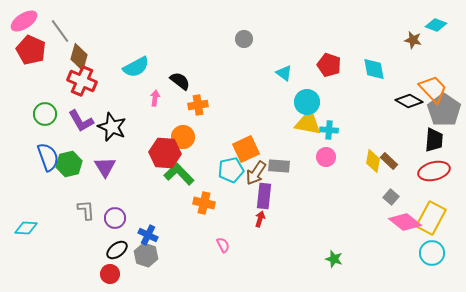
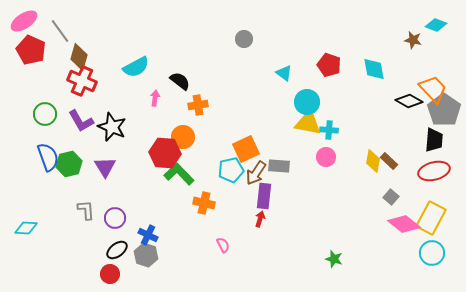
pink diamond at (405, 222): moved 1 px left, 2 px down
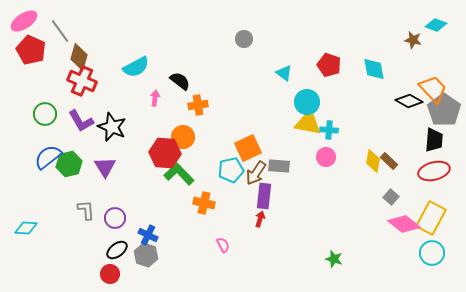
orange square at (246, 149): moved 2 px right, 1 px up
blue semicircle at (48, 157): rotated 108 degrees counterclockwise
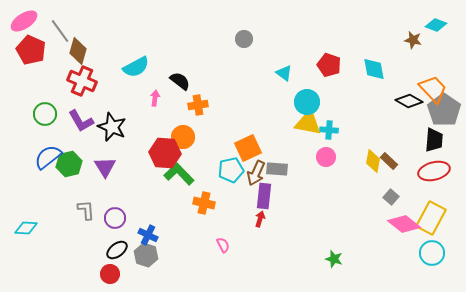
brown diamond at (79, 57): moved 1 px left, 6 px up
gray rectangle at (279, 166): moved 2 px left, 3 px down
brown arrow at (256, 173): rotated 10 degrees counterclockwise
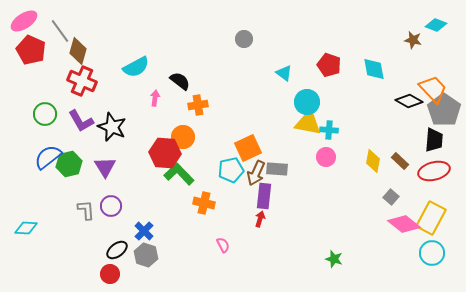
brown rectangle at (389, 161): moved 11 px right
purple circle at (115, 218): moved 4 px left, 12 px up
blue cross at (148, 235): moved 4 px left, 4 px up; rotated 18 degrees clockwise
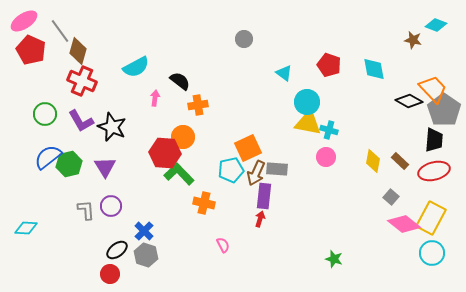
cyan cross at (329, 130): rotated 12 degrees clockwise
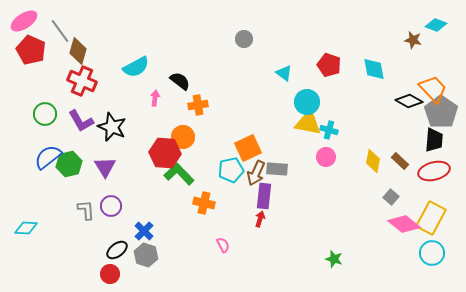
gray pentagon at (444, 110): moved 3 px left, 2 px down
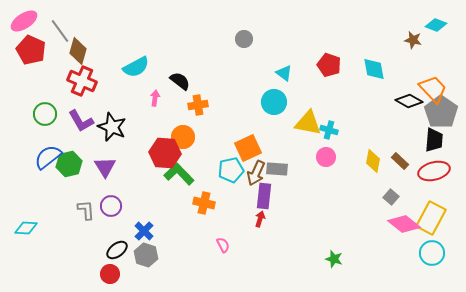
cyan circle at (307, 102): moved 33 px left
